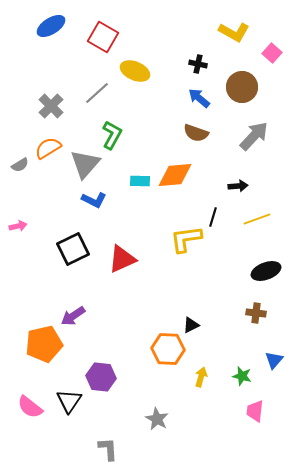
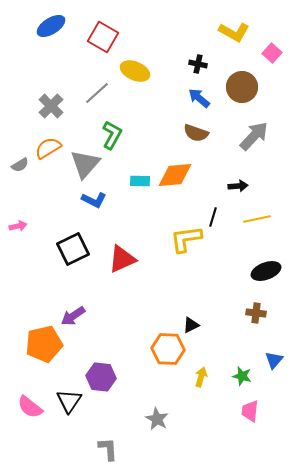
yellow line at (257, 219): rotated 8 degrees clockwise
pink trapezoid at (255, 411): moved 5 px left
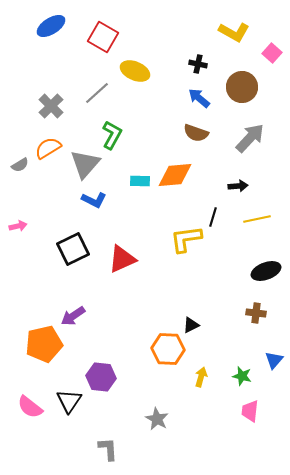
gray arrow at (254, 136): moved 4 px left, 2 px down
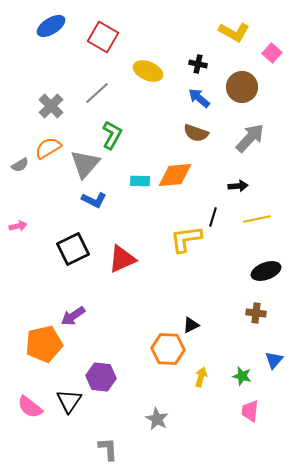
yellow ellipse at (135, 71): moved 13 px right
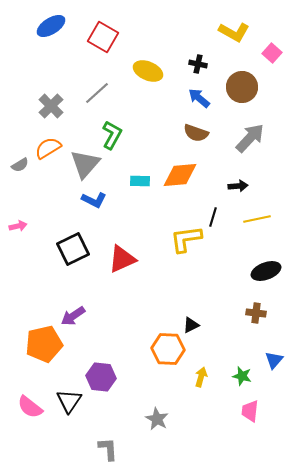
orange diamond at (175, 175): moved 5 px right
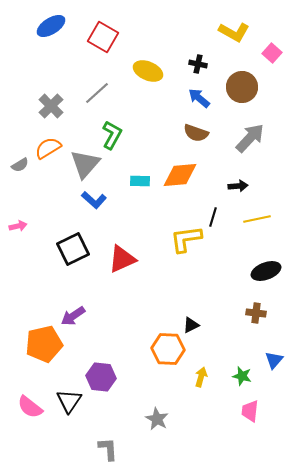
blue L-shape at (94, 200): rotated 15 degrees clockwise
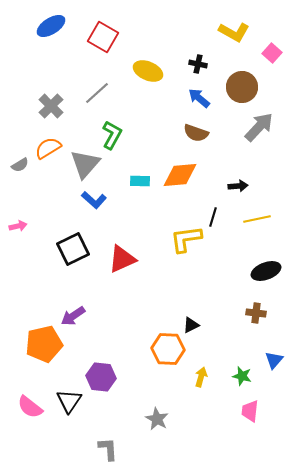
gray arrow at (250, 138): moved 9 px right, 11 px up
